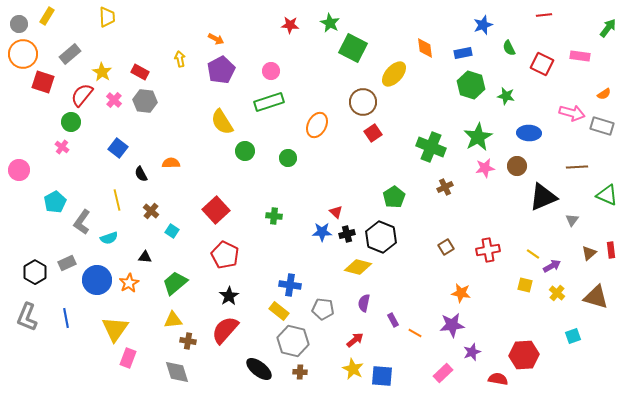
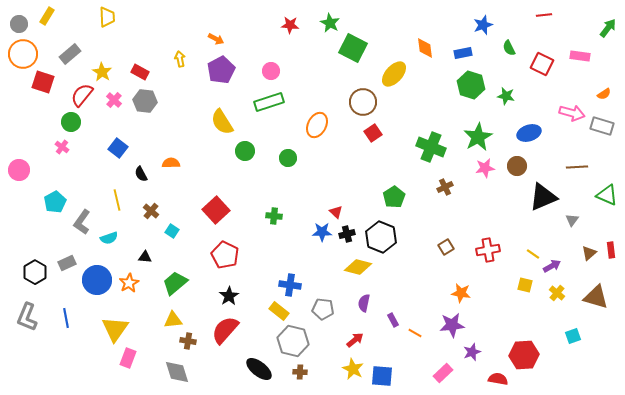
blue ellipse at (529, 133): rotated 20 degrees counterclockwise
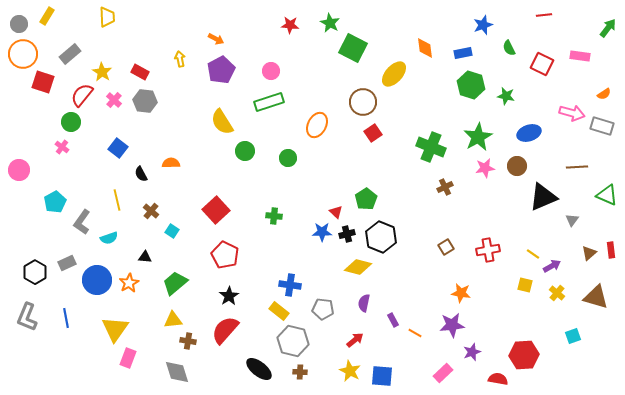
green pentagon at (394, 197): moved 28 px left, 2 px down
yellow star at (353, 369): moved 3 px left, 2 px down
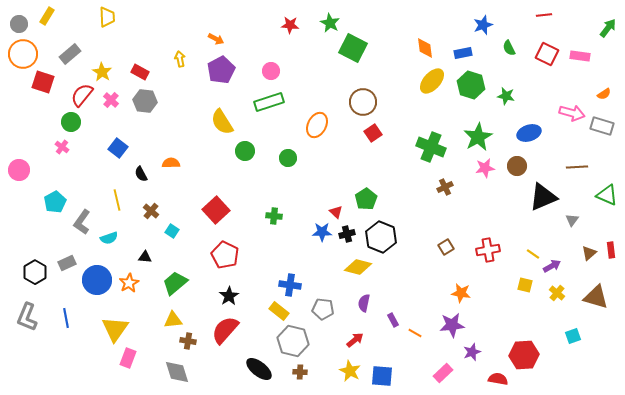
red square at (542, 64): moved 5 px right, 10 px up
yellow ellipse at (394, 74): moved 38 px right, 7 px down
pink cross at (114, 100): moved 3 px left
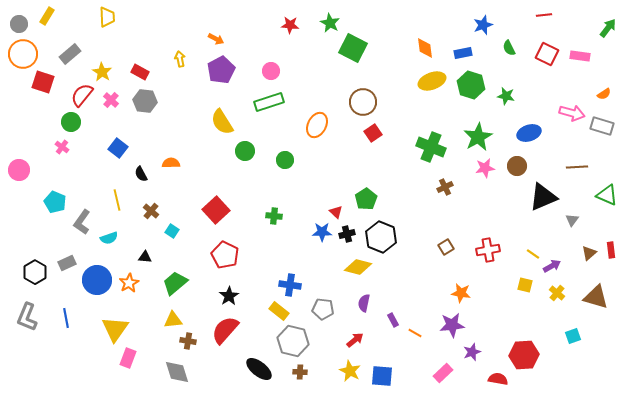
yellow ellipse at (432, 81): rotated 28 degrees clockwise
green circle at (288, 158): moved 3 px left, 2 px down
cyan pentagon at (55, 202): rotated 20 degrees counterclockwise
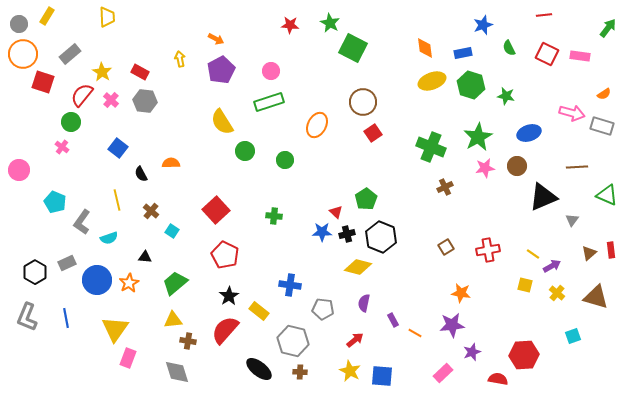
yellow rectangle at (279, 311): moved 20 px left
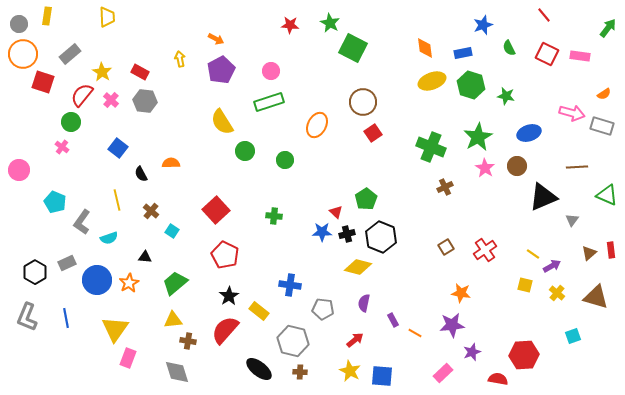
red line at (544, 15): rotated 56 degrees clockwise
yellow rectangle at (47, 16): rotated 24 degrees counterclockwise
pink star at (485, 168): rotated 30 degrees counterclockwise
red cross at (488, 250): moved 3 px left; rotated 25 degrees counterclockwise
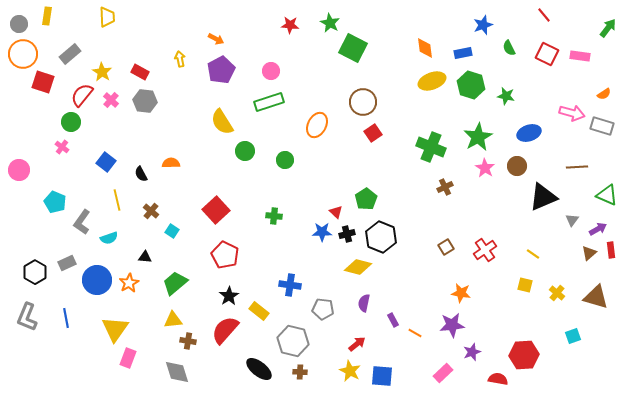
blue square at (118, 148): moved 12 px left, 14 px down
purple arrow at (552, 266): moved 46 px right, 37 px up
red arrow at (355, 340): moved 2 px right, 4 px down
